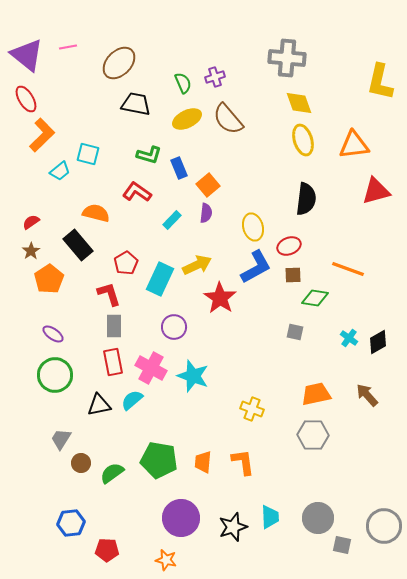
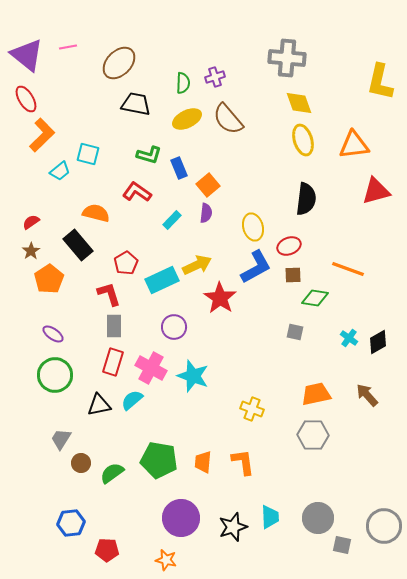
green semicircle at (183, 83): rotated 25 degrees clockwise
cyan rectangle at (160, 279): moved 2 px right, 1 px down; rotated 40 degrees clockwise
red rectangle at (113, 362): rotated 28 degrees clockwise
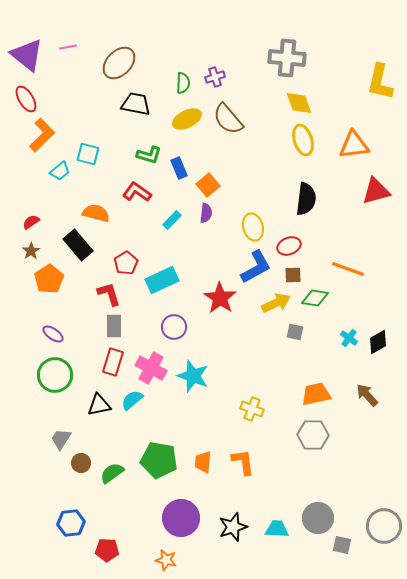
yellow arrow at (197, 265): moved 79 px right, 38 px down
cyan trapezoid at (270, 517): moved 7 px right, 12 px down; rotated 85 degrees counterclockwise
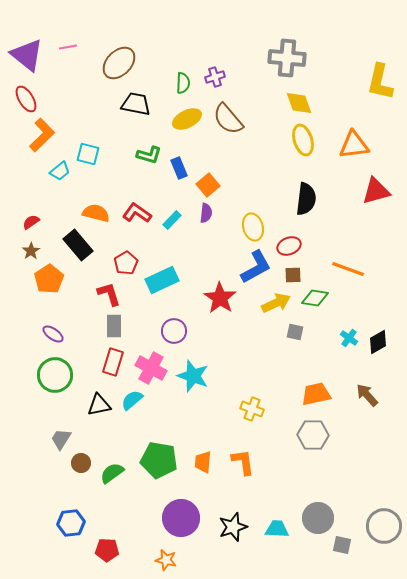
red L-shape at (137, 192): moved 21 px down
purple circle at (174, 327): moved 4 px down
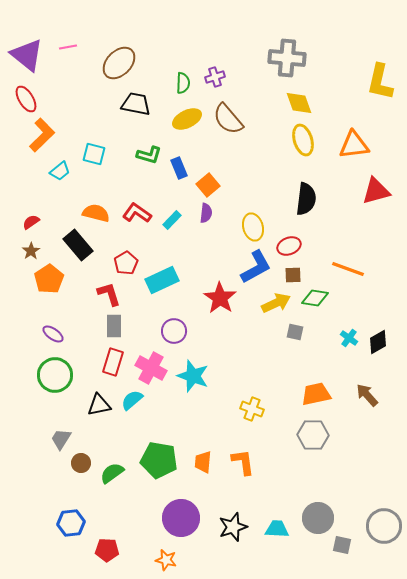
cyan square at (88, 154): moved 6 px right
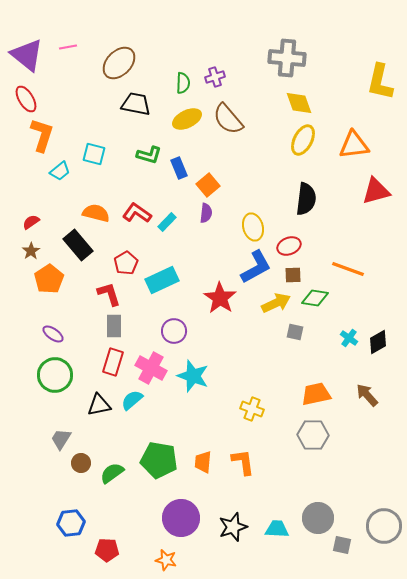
orange L-shape at (42, 135): rotated 28 degrees counterclockwise
yellow ellipse at (303, 140): rotated 44 degrees clockwise
cyan rectangle at (172, 220): moved 5 px left, 2 px down
